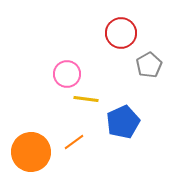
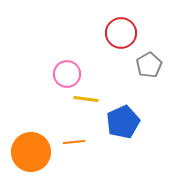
orange line: rotated 30 degrees clockwise
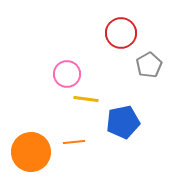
blue pentagon: rotated 12 degrees clockwise
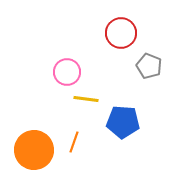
gray pentagon: moved 1 px down; rotated 20 degrees counterclockwise
pink circle: moved 2 px up
blue pentagon: rotated 16 degrees clockwise
orange line: rotated 65 degrees counterclockwise
orange circle: moved 3 px right, 2 px up
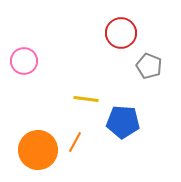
pink circle: moved 43 px left, 11 px up
orange line: moved 1 px right; rotated 10 degrees clockwise
orange circle: moved 4 px right
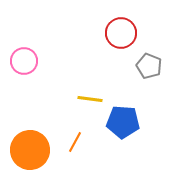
yellow line: moved 4 px right
orange circle: moved 8 px left
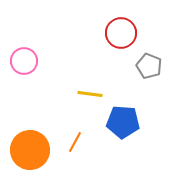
yellow line: moved 5 px up
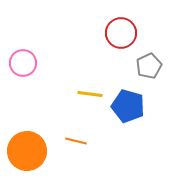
pink circle: moved 1 px left, 2 px down
gray pentagon: rotated 25 degrees clockwise
blue pentagon: moved 5 px right, 16 px up; rotated 12 degrees clockwise
orange line: moved 1 px right, 1 px up; rotated 75 degrees clockwise
orange circle: moved 3 px left, 1 px down
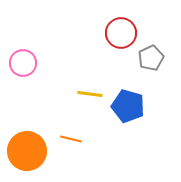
gray pentagon: moved 2 px right, 8 px up
orange line: moved 5 px left, 2 px up
